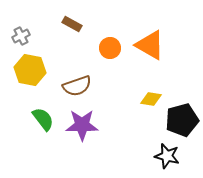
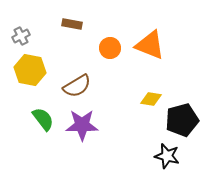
brown rectangle: rotated 18 degrees counterclockwise
orange triangle: rotated 8 degrees counterclockwise
brown semicircle: rotated 12 degrees counterclockwise
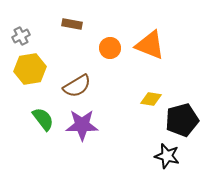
yellow hexagon: moved 1 px up; rotated 20 degrees counterclockwise
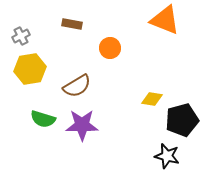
orange triangle: moved 15 px right, 25 px up
yellow diamond: moved 1 px right
green semicircle: rotated 145 degrees clockwise
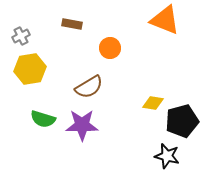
brown semicircle: moved 12 px right, 1 px down
yellow diamond: moved 1 px right, 4 px down
black pentagon: moved 1 px down
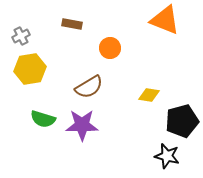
yellow diamond: moved 4 px left, 8 px up
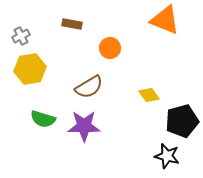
yellow diamond: rotated 45 degrees clockwise
purple star: moved 2 px right, 1 px down
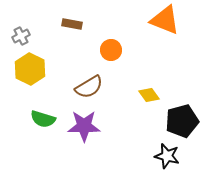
orange circle: moved 1 px right, 2 px down
yellow hexagon: rotated 24 degrees counterclockwise
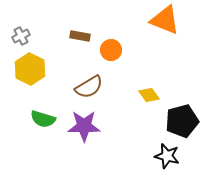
brown rectangle: moved 8 px right, 12 px down
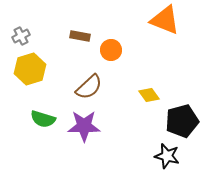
yellow hexagon: rotated 16 degrees clockwise
brown semicircle: rotated 12 degrees counterclockwise
